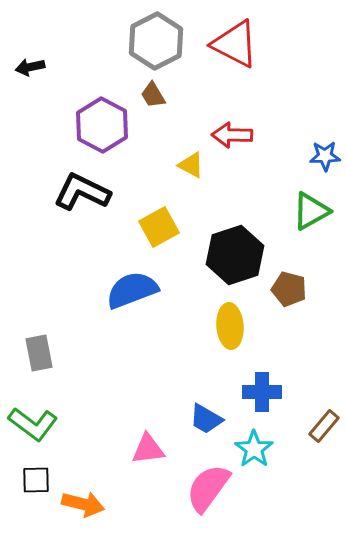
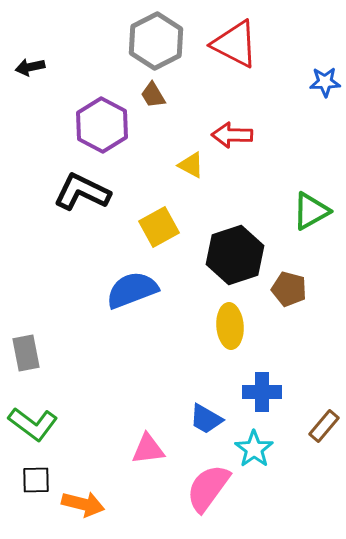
blue star: moved 74 px up
gray rectangle: moved 13 px left
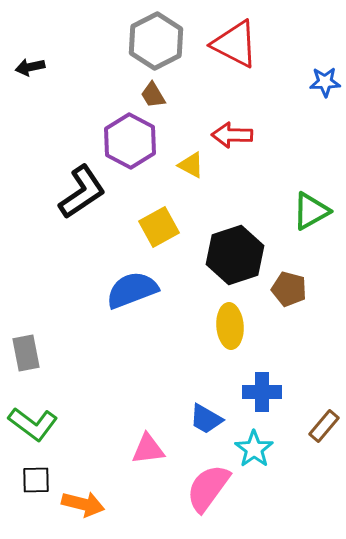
purple hexagon: moved 28 px right, 16 px down
black L-shape: rotated 120 degrees clockwise
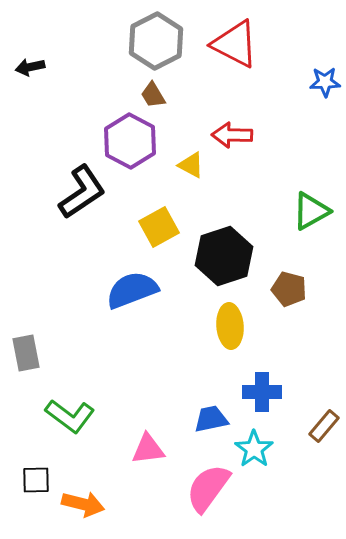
black hexagon: moved 11 px left, 1 px down
blue trapezoid: moved 5 px right; rotated 138 degrees clockwise
green L-shape: moved 37 px right, 8 px up
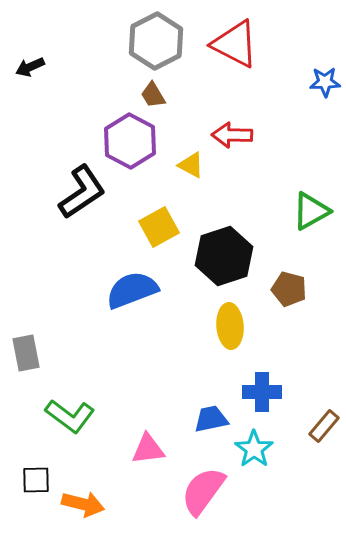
black arrow: rotated 12 degrees counterclockwise
pink semicircle: moved 5 px left, 3 px down
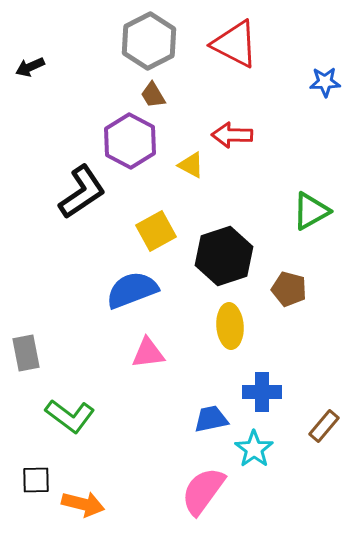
gray hexagon: moved 7 px left
yellow square: moved 3 px left, 4 px down
pink triangle: moved 96 px up
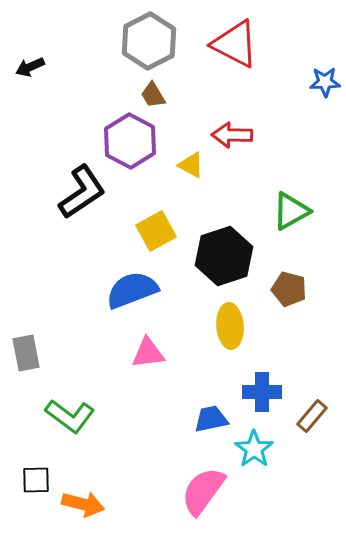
green triangle: moved 20 px left
brown rectangle: moved 12 px left, 10 px up
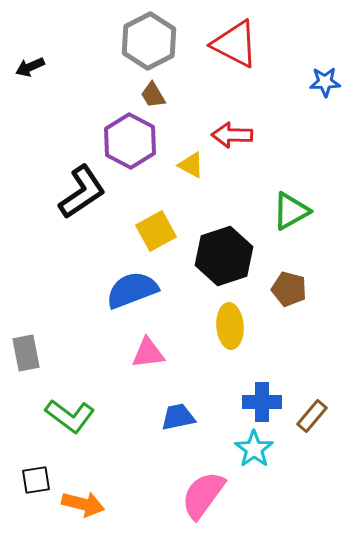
blue cross: moved 10 px down
blue trapezoid: moved 33 px left, 2 px up
black square: rotated 8 degrees counterclockwise
pink semicircle: moved 4 px down
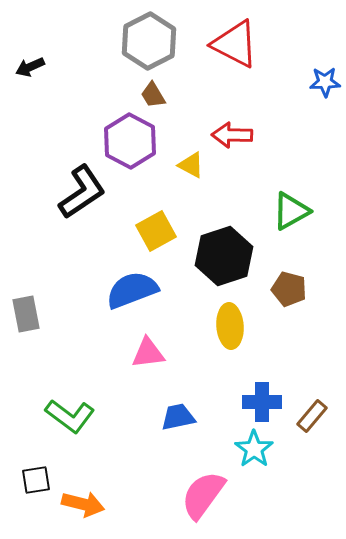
gray rectangle: moved 39 px up
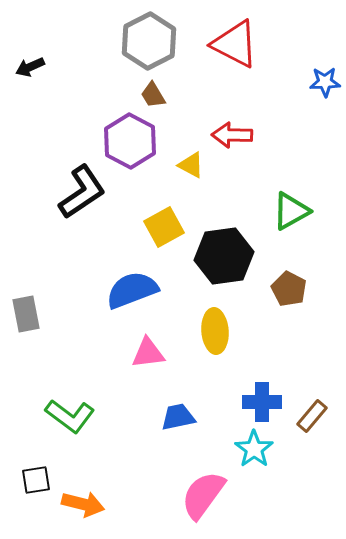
yellow square: moved 8 px right, 4 px up
black hexagon: rotated 10 degrees clockwise
brown pentagon: rotated 12 degrees clockwise
yellow ellipse: moved 15 px left, 5 px down
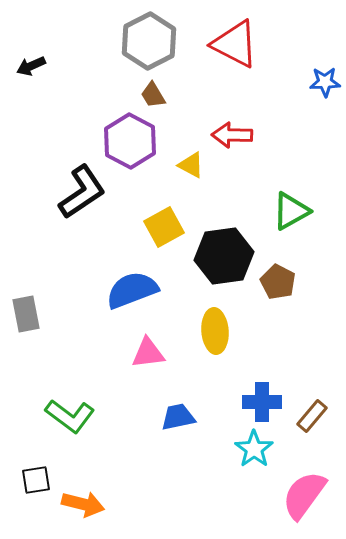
black arrow: moved 1 px right, 1 px up
brown pentagon: moved 11 px left, 7 px up
pink semicircle: moved 101 px right
